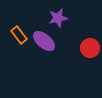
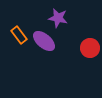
purple star: rotated 24 degrees clockwise
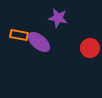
orange rectangle: rotated 42 degrees counterclockwise
purple ellipse: moved 5 px left, 1 px down
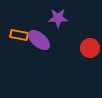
purple star: rotated 12 degrees counterclockwise
purple ellipse: moved 2 px up
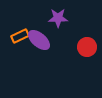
orange rectangle: moved 1 px right, 1 px down; rotated 36 degrees counterclockwise
red circle: moved 3 px left, 1 px up
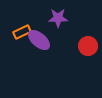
orange rectangle: moved 2 px right, 4 px up
red circle: moved 1 px right, 1 px up
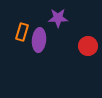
orange rectangle: rotated 48 degrees counterclockwise
purple ellipse: rotated 55 degrees clockwise
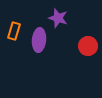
purple star: rotated 18 degrees clockwise
orange rectangle: moved 8 px left, 1 px up
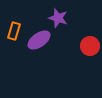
purple ellipse: rotated 50 degrees clockwise
red circle: moved 2 px right
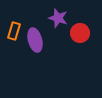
purple ellipse: moved 4 px left; rotated 70 degrees counterclockwise
red circle: moved 10 px left, 13 px up
